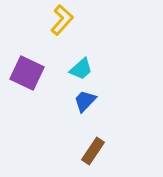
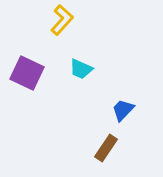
cyan trapezoid: rotated 65 degrees clockwise
blue trapezoid: moved 38 px right, 9 px down
brown rectangle: moved 13 px right, 3 px up
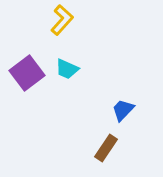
cyan trapezoid: moved 14 px left
purple square: rotated 28 degrees clockwise
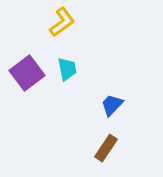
yellow L-shape: moved 2 px down; rotated 12 degrees clockwise
cyan trapezoid: rotated 125 degrees counterclockwise
blue trapezoid: moved 11 px left, 5 px up
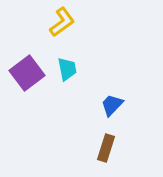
brown rectangle: rotated 16 degrees counterclockwise
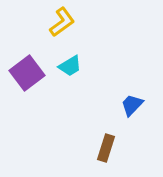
cyan trapezoid: moved 3 px right, 3 px up; rotated 70 degrees clockwise
blue trapezoid: moved 20 px right
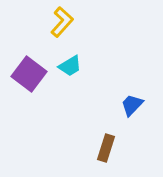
yellow L-shape: rotated 12 degrees counterclockwise
purple square: moved 2 px right, 1 px down; rotated 16 degrees counterclockwise
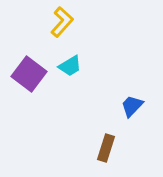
blue trapezoid: moved 1 px down
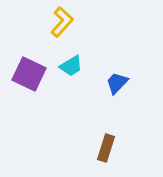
cyan trapezoid: moved 1 px right
purple square: rotated 12 degrees counterclockwise
blue trapezoid: moved 15 px left, 23 px up
